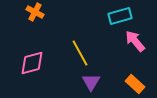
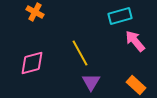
orange rectangle: moved 1 px right, 1 px down
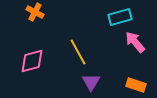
cyan rectangle: moved 1 px down
pink arrow: moved 1 px down
yellow line: moved 2 px left, 1 px up
pink diamond: moved 2 px up
orange rectangle: rotated 24 degrees counterclockwise
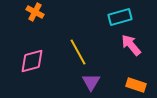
pink arrow: moved 4 px left, 3 px down
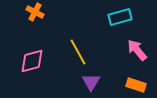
pink arrow: moved 6 px right, 5 px down
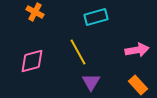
cyan rectangle: moved 24 px left
pink arrow: rotated 120 degrees clockwise
orange rectangle: moved 2 px right; rotated 30 degrees clockwise
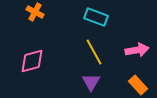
cyan rectangle: rotated 35 degrees clockwise
yellow line: moved 16 px right
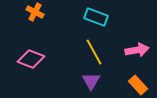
pink diamond: moved 1 px left, 2 px up; rotated 36 degrees clockwise
purple triangle: moved 1 px up
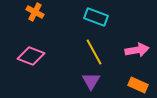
pink diamond: moved 3 px up
orange rectangle: rotated 24 degrees counterclockwise
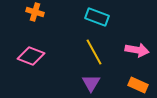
orange cross: rotated 12 degrees counterclockwise
cyan rectangle: moved 1 px right
pink arrow: rotated 20 degrees clockwise
purple triangle: moved 2 px down
